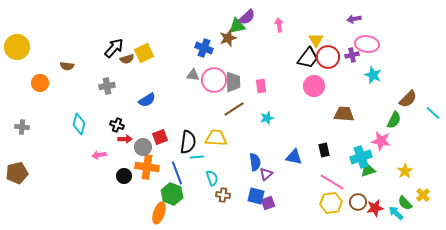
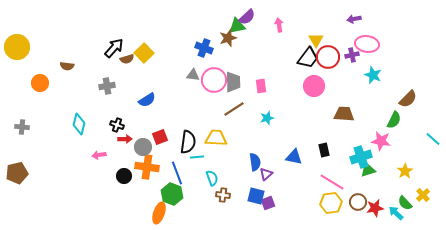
yellow square at (144, 53): rotated 18 degrees counterclockwise
cyan line at (433, 113): moved 26 px down
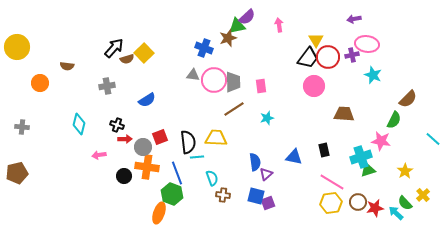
black semicircle at (188, 142): rotated 15 degrees counterclockwise
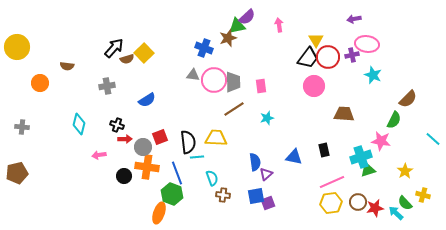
pink line at (332, 182): rotated 55 degrees counterclockwise
yellow cross at (423, 195): rotated 32 degrees counterclockwise
blue square at (256, 196): rotated 24 degrees counterclockwise
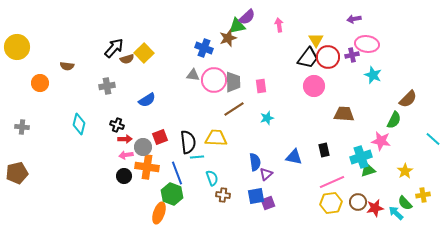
pink arrow at (99, 155): moved 27 px right
yellow cross at (423, 195): rotated 24 degrees counterclockwise
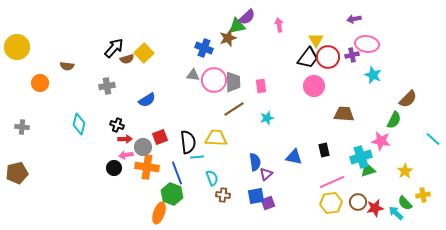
black circle at (124, 176): moved 10 px left, 8 px up
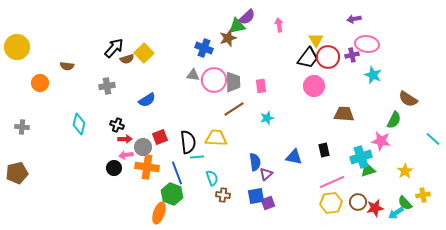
brown semicircle at (408, 99): rotated 78 degrees clockwise
cyan arrow at (396, 213): rotated 77 degrees counterclockwise
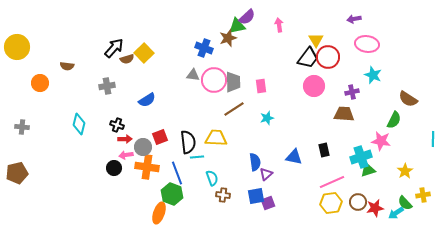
purple cross at (352, 55): moved 37 px down
cyan line at (433, 139): rotated 49 degrees clockwise
